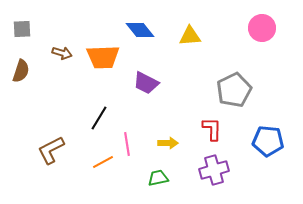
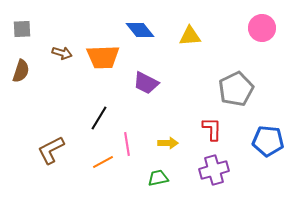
gray pentagon: moved 2 px right, 1 px up
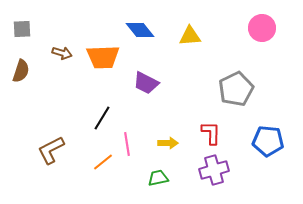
black line: moved 3 px right
red L-shape: moved 1 px left, 4 px down
orange line: rotated 10 degrees counterclockwise
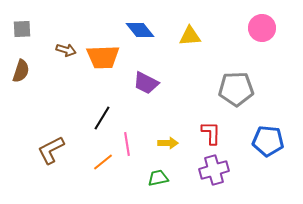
brown arrow: moved 4 px right, 3 px up
gray pentagon: rotated 24 degrees clockwise
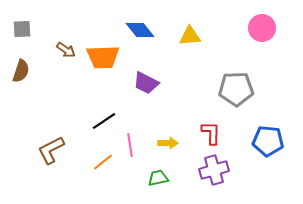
brown arrow: rotated 18 degrees clockwise
black line: moved 2 px right, 3 px down; rotated 25 degrees clockwise
pink line: moved 3 px right, 1 px down
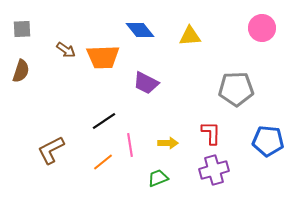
green trapezoid: rotated 10 degrees counterclockwise
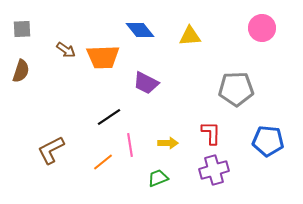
black line: moved 5 px right, 4 px up
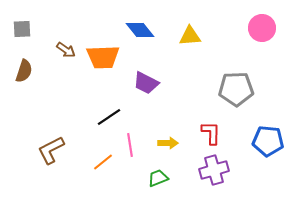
brown semicircle: moved 3 px right
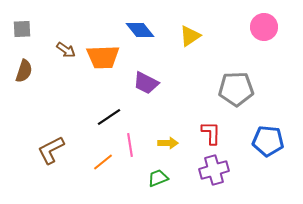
pink circle: moved 2 px right, 1 px up
yellow triangle: rotated 30 degrees counterclockwise
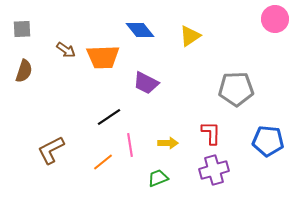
pink circle: moved 11 px right, 8 px up
